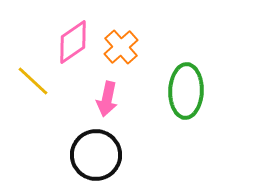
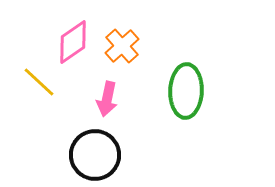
orange cross: moved 1 px right, 1 px up
yellow line: moved 6 px right, 1 px down
black circle: moved 1 px left
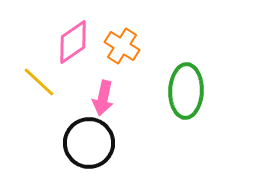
orange cross: rotated 16 degrees counterclockwise
pink arrow: moved 4 px left, 1 px up
black circle: moved 6 px left, 12 px up
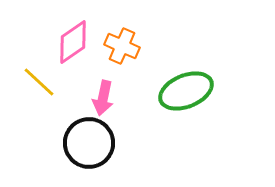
orange cross: rotated 8 degrees counterclockwise
green ellipse: rotated 66 degrees clockwise
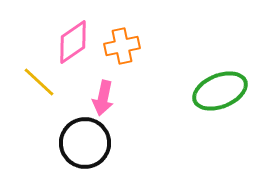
orange cross: rotated 36 degrees counterclockwise
green ellipse: moved 34 px right
black circle: moved 4 px left
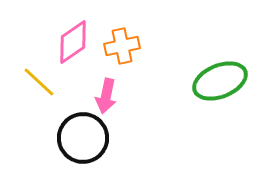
green ellipse: moved 10 px up
pink arrow: moved 3 px right, 2 px up
black circle: moved 2 px left, 5 px up
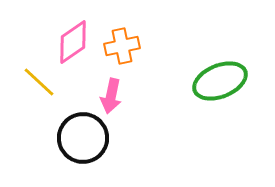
pink arrow: moved 5 px right
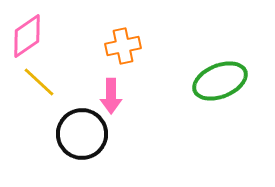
pink diamond: moved 46 px left, 6 px up
orange cross: moved 1 px right
pink arrow: rotated 12 degrees counterclockwise
black circle: moved 1 px left, 4 px up
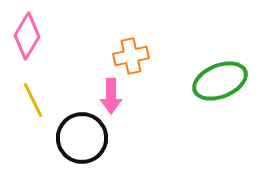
pink diamond: rotated 24 degrees counterclockwise
orange cross: moved 8 px right, 10 px down
yellow line: moved 6 px left, 18 px down; rotated 21 degrees clockwise
black circle: moved 4 px down
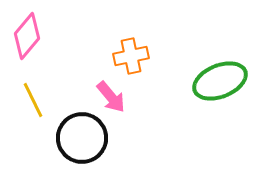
pink diamond: rotated 9 degrees clockwise
pink arrow: moved 1 px down; rotated 40 degrees counterclockwise
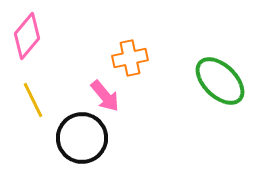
orange cross: moved 1 px left, 2 px down
green ellipse: rotated 66 degrees clockwise
pink arrow: moved 6 px left, 1 px up
